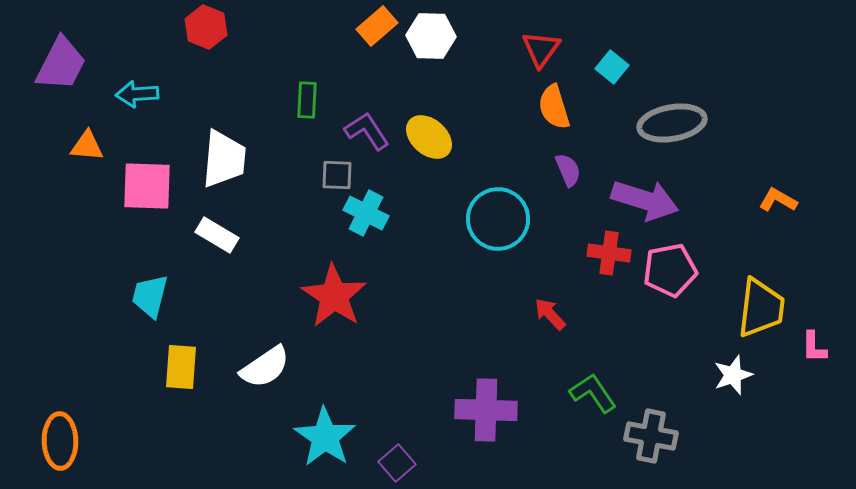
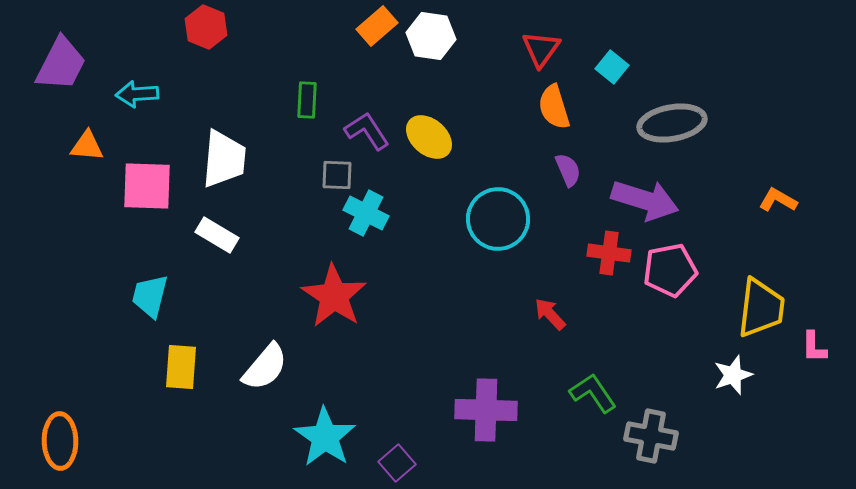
white hexagon: rotated 6 degrees clockwise
white semicircle: rotated 16 degrees counterclockwise
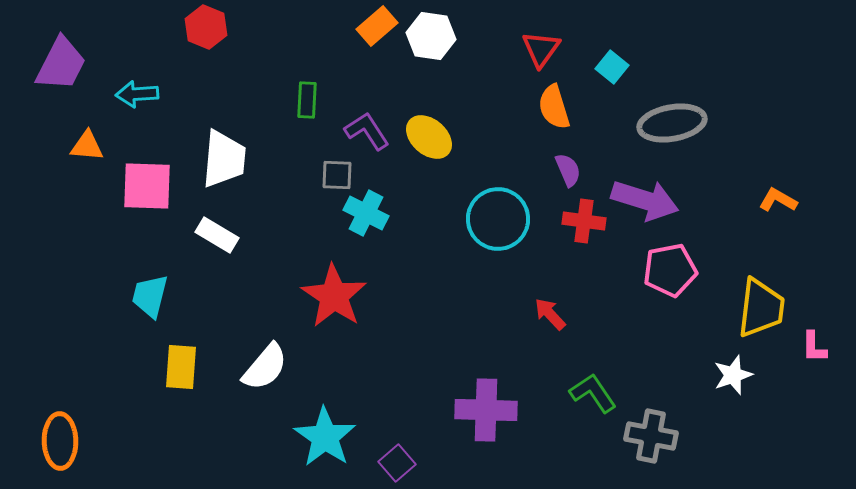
red cross: moved 25 px left, 32 px up
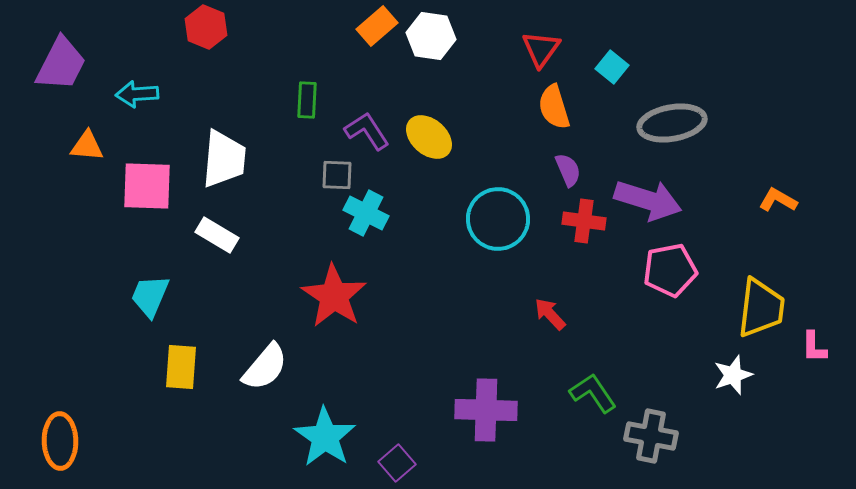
purple arrow: moved 3 px right
cyan trapezoid: rotated 9 degrees clockwise
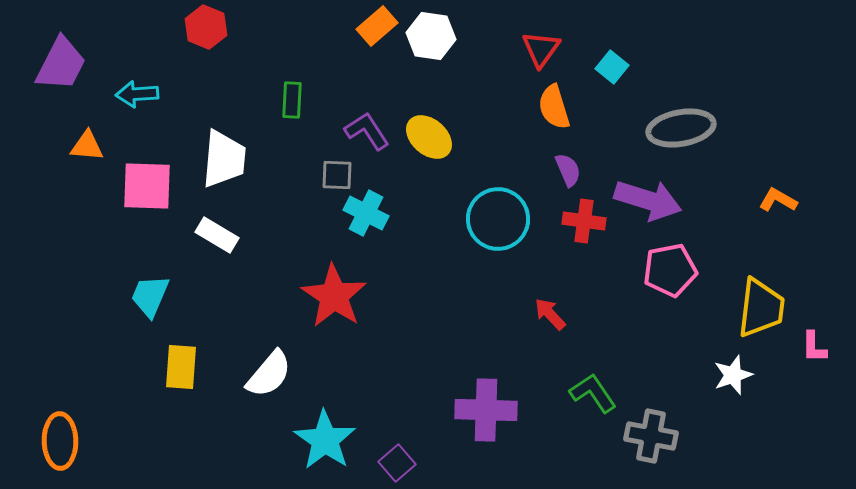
green rectangle: moved 15 px left
gray ellipse: moved 9 px right, 5 px down
white semicircle: moved 4 px right, 7 px down
cyan star: moved 3 px down
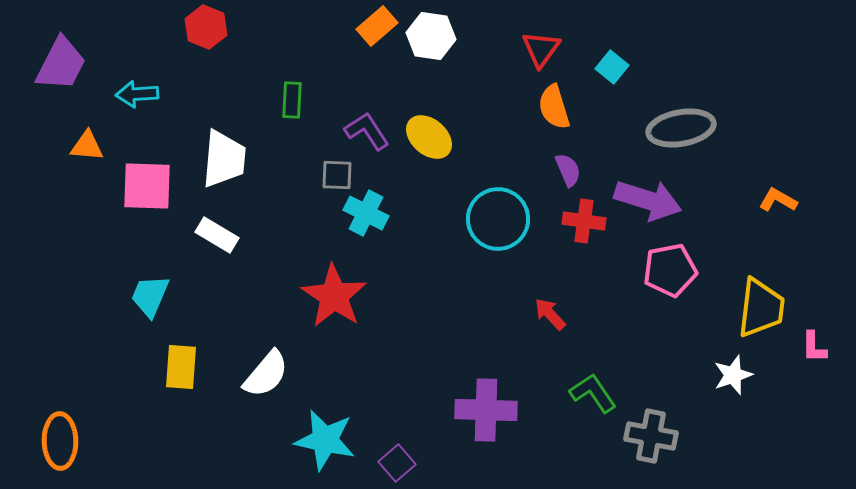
white semicircle: moved 3 px left
cyan star: rotated 22 degrees counterclockwise
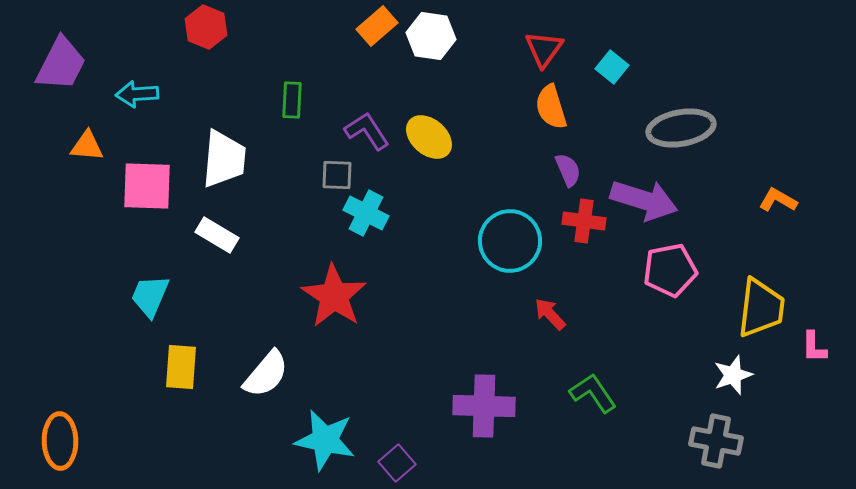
red triangle: moved 3 px right
orange semicircle: moved 3 px left
purple arrow: moved 4 px left
cyan circle: moved 12 px right, 22 px down
purple cross: moved 2 px left, 4 px up
gray cross: moved 65 px right, 5 px down
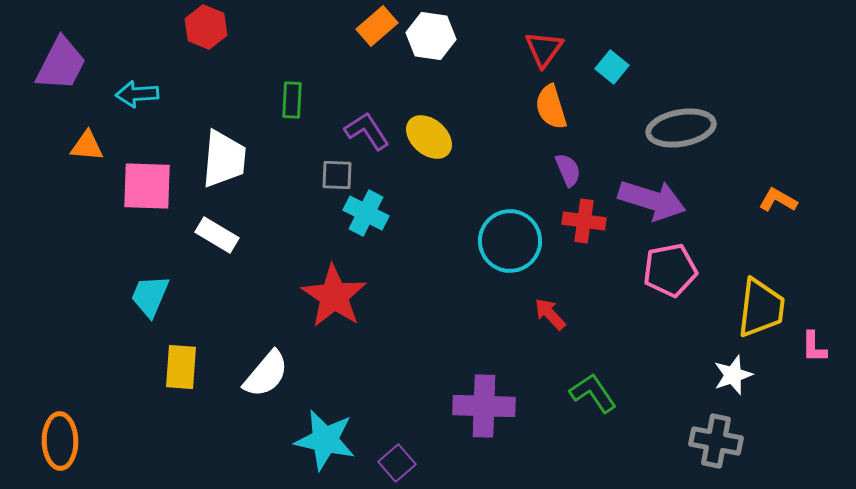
purple arrow: moved 8 px right
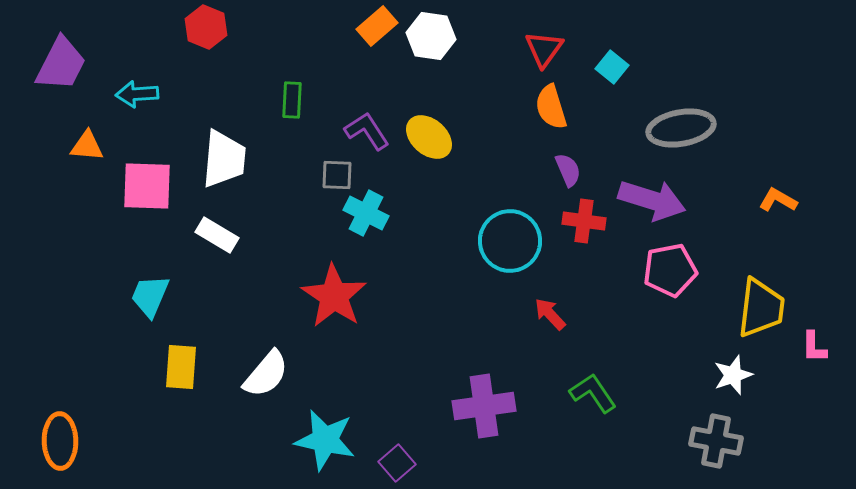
purple cross: rotated 10 degrees counterclockwise
